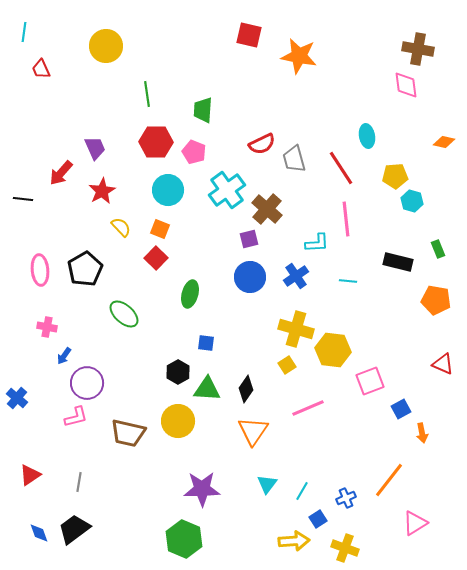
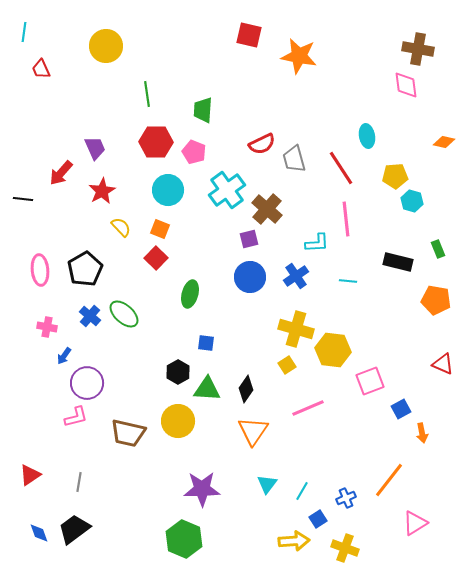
blue cross at (17, 398): moved 73 px right, 82 px up
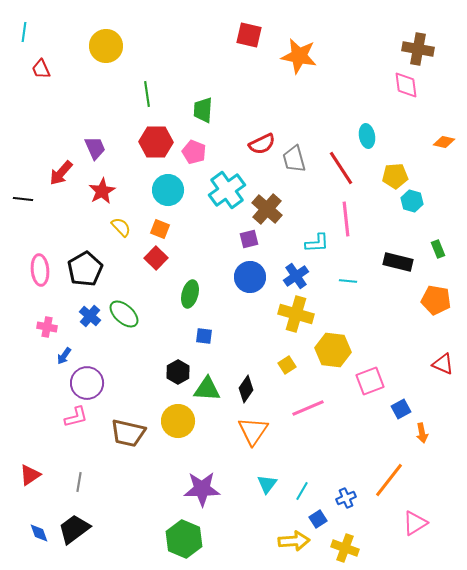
yellow cross at (296, 329): moved 15 px up
blue square at (206, 343): moved 2 px left, 7 px up
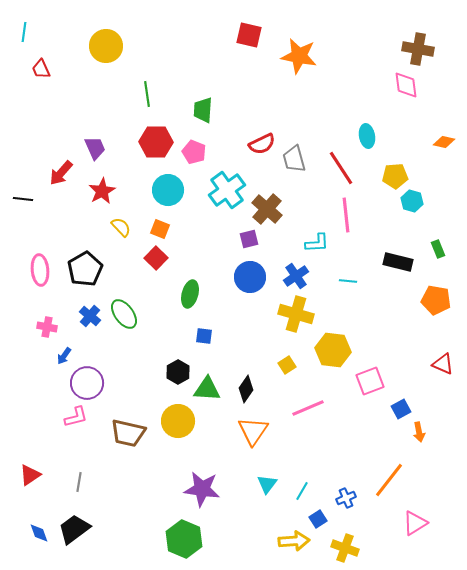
pink line at (346, 219): moved 4 px up
green ellipse at (124, 314): rotated 12 degrees clockwise
orange arrow at (422, 433): moved 3 px left, 1 px up
purple star at (202, 489): rotated 9 degrees clockwise
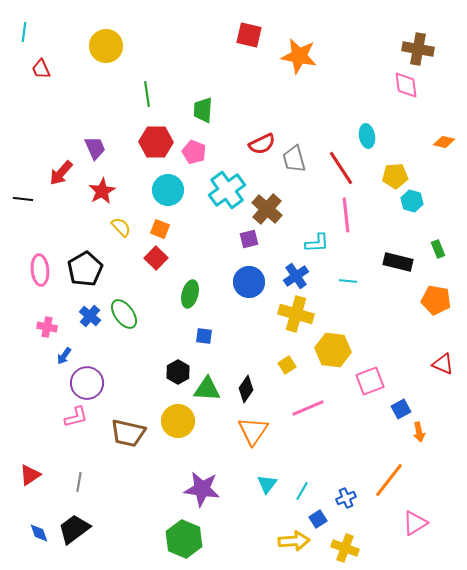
blue circle at (250, 277): moved 1 px left, 5 px down
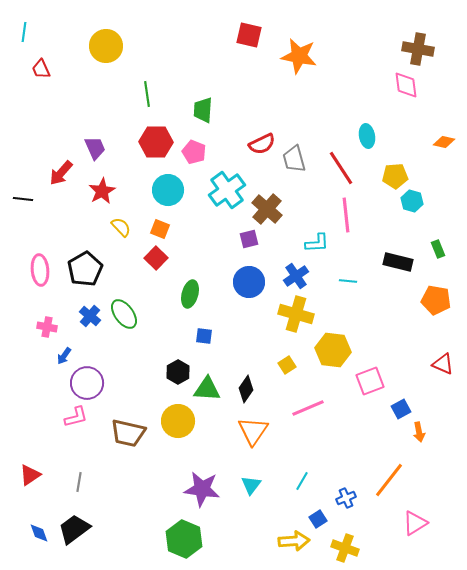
cyan triangle at (267, 484): moved 16 px left, 1 px down
cyan line at (302, 491): moved 10 px up
